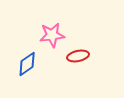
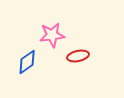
blue diamond: moved 2 px up
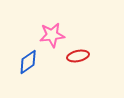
blue diamond: moved 1 px right
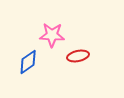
pink star: rotated 10 degrees clockwise
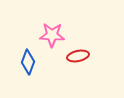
blue diamond: rotated 35 degrees counterclockwise
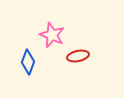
pink star: rotated 20 degrees clockwise
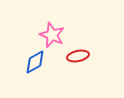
blue diamond: moved 7 px right; rotated 40 degrees clockwise
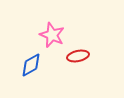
blue diamond: moved 4 px left, 3 px down
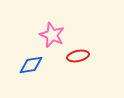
blue diamond: rotated 20 degrees clockwise
